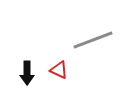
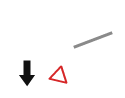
red triangle: moved 6 px down; rotated 12 degrees counterclockwise
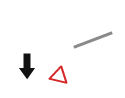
black arrow: moved 7 px up
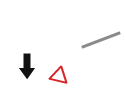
gray line: moved 8 px right
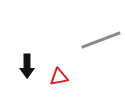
red triangle: moved 1 px down; rotated 24 degrees counterclockwise
